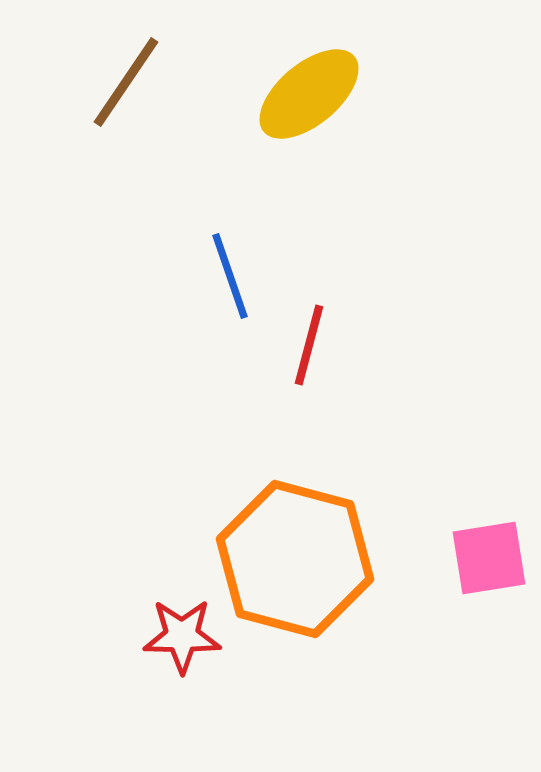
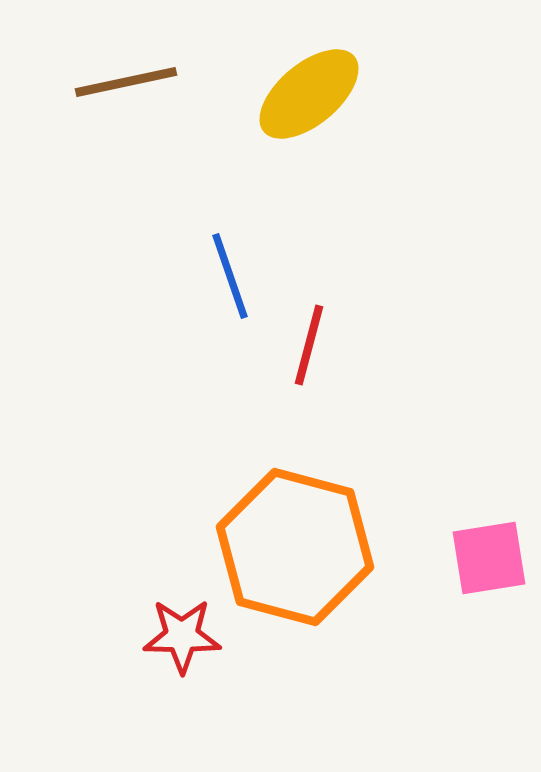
brown line: rotated 44 degrees clockwise
orange hexagon: moved 12 px up
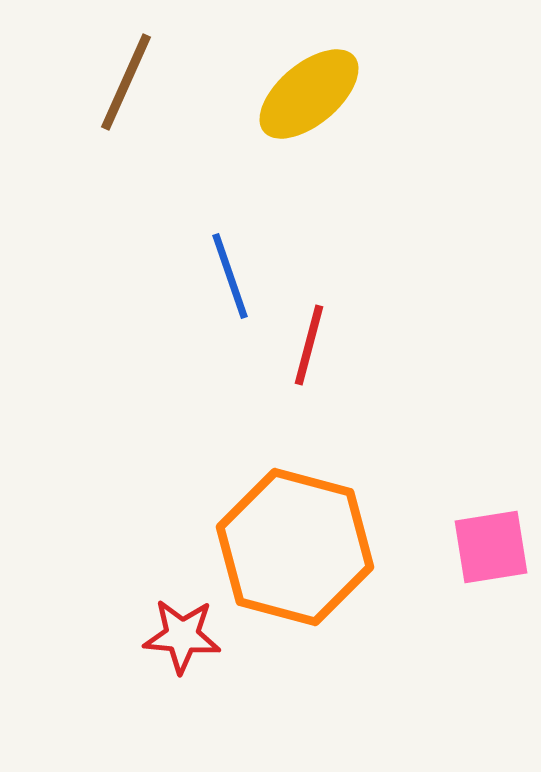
brown line: rotated 54 degrees counterclockwise
pink square: moved 2 px right, 11 px up
red star: rotated 4 degrees clockwise
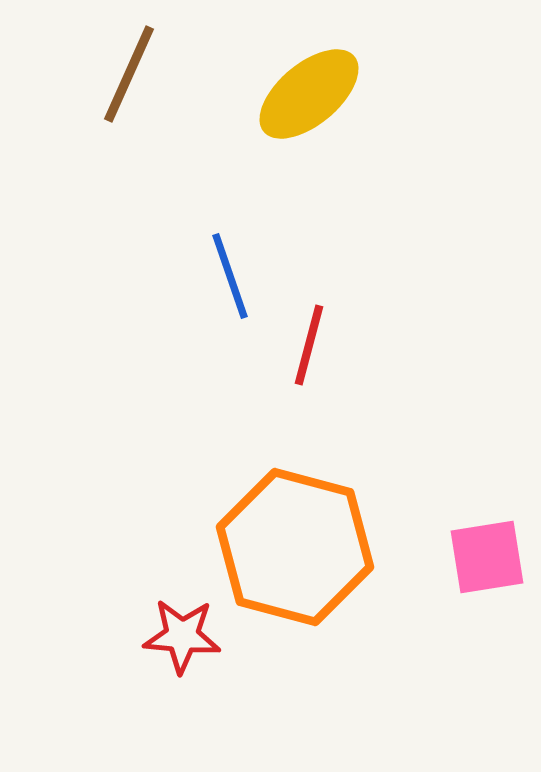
brown line: moved 3 px right, 8 px up
pink square: moved 4 px left, 10 px down
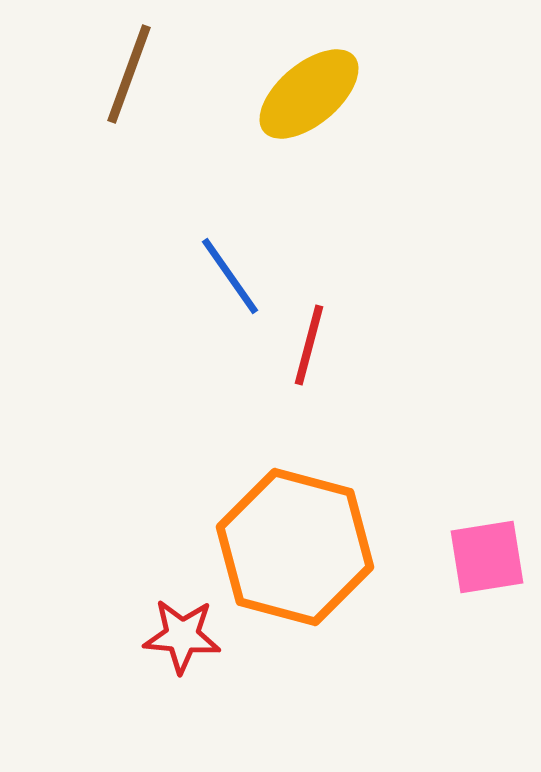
brown line: rotated 4 degrees counterclockwise
blue line: rotated 16 degrees counterclockwise
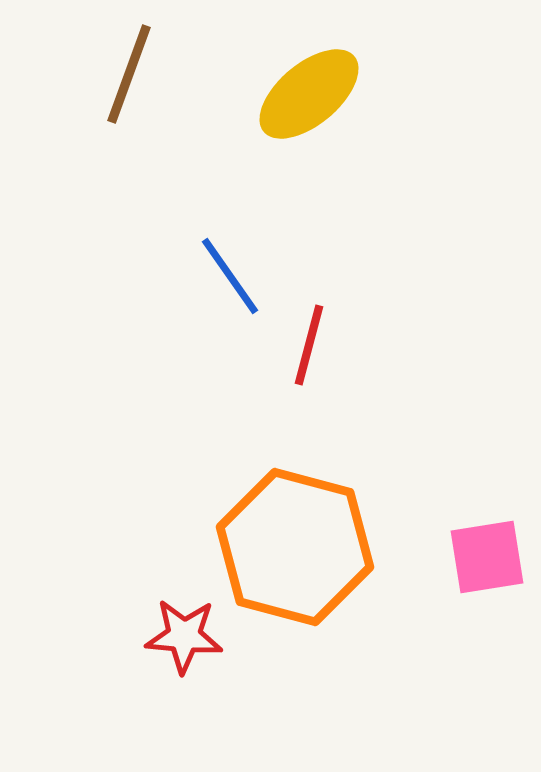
red star: moved 2 px right
